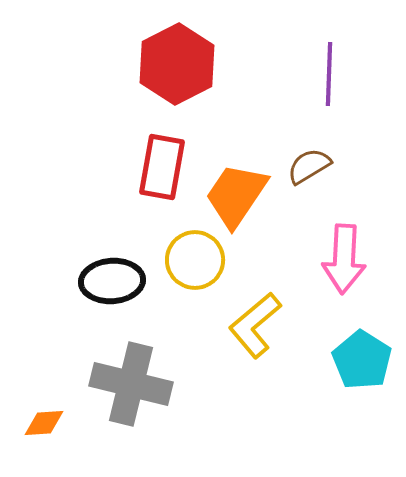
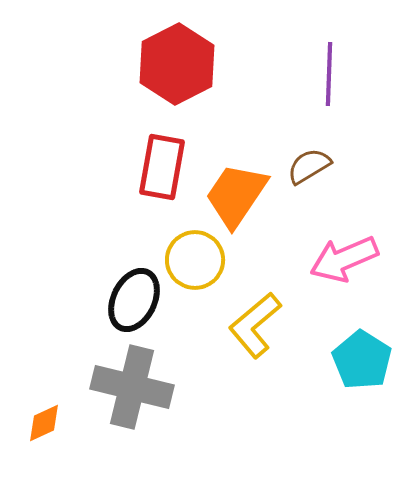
pink arrow: rotated 64 degrees clockwise
black ellipse: moved 22 px right, 19 px down; rotated 60 degrees counterclockwise
gray cross: moved 1 px right, 3 px down
orange diamond: rotated 21 degrees counterclockwise
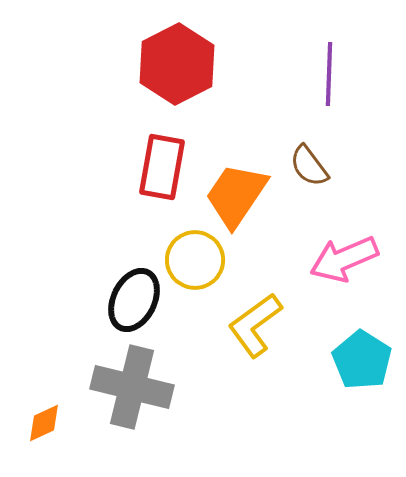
brown semicircle: rotated 96 degrees counterclockwise
yellow L-shape: rotated 4 degrees clockwise
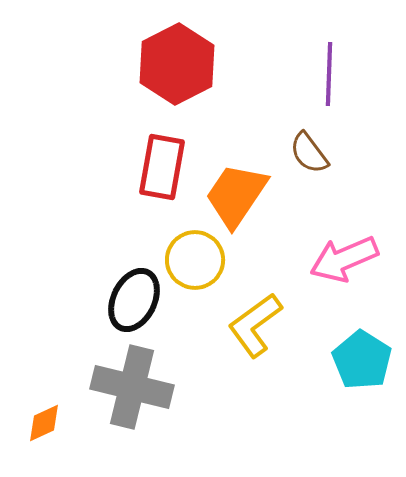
brown semicircle: moved 13 px up
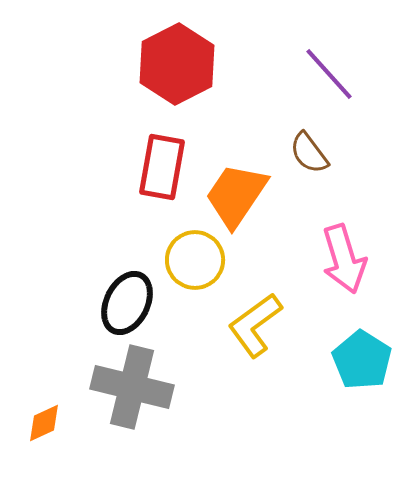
purple line: rotated 44 degrees counterclockwise
pink arrow: rotated 84 degrees counterclockwise
black ellipse: moved 7 px left, 3 px down
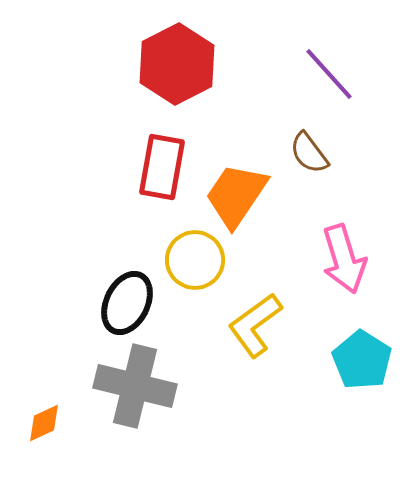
gray cross: moved 3 px right, 1 px up
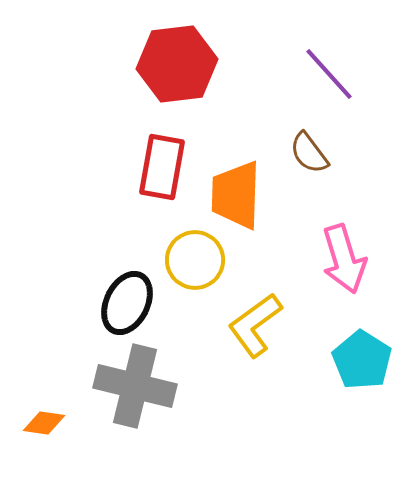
red hexagon: rotated 20 degrees clockwise
orange trapezoid: rotated 32 degrees counterclockwise
orange diamond: rotated 33 degrees clockwise
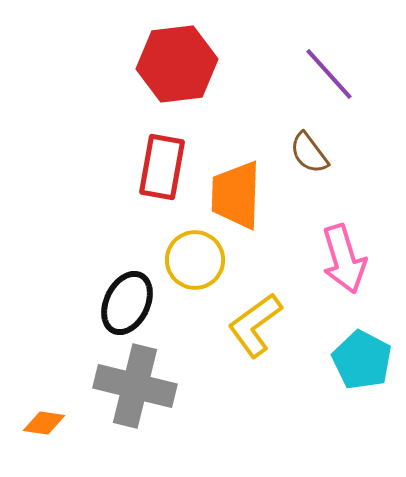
cyan pentagon: rotated 4 degrees counterclockwise
